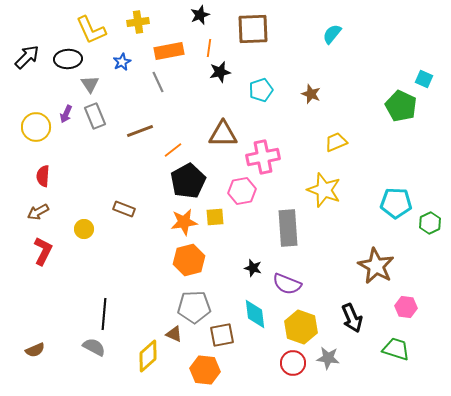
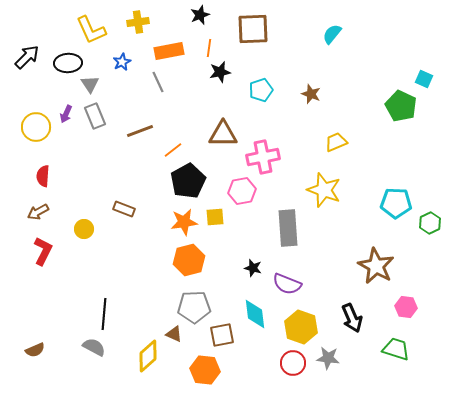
black ellipse at (68, 59): moved 4 px down
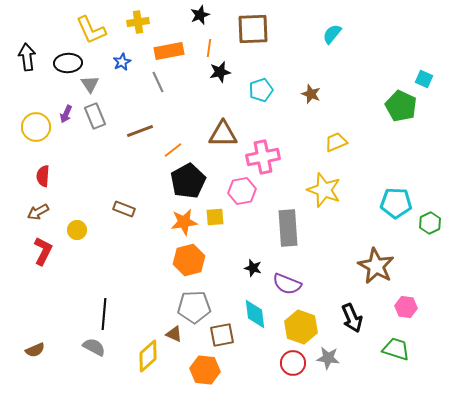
black arrow at (27, 57): rotated 52 degrees counterclockwise
yellow circle at (84, 229): moved 7 px left, 1 px down
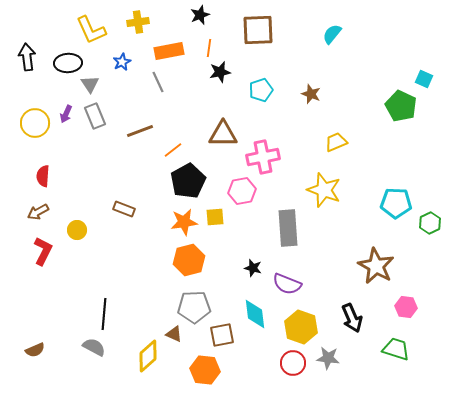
brown square at (253, 29): moved 5 px right, 1 px down
yellow circle at (36, 127): moved 1 px left, 4 px up
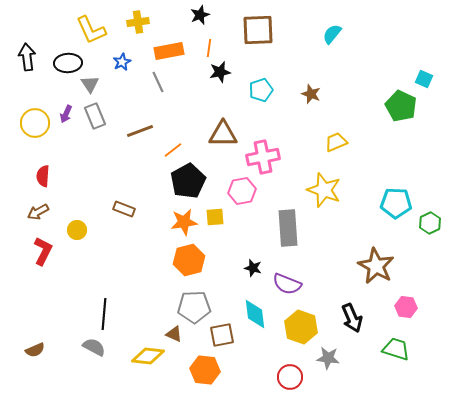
yellow diamond at (148, 356): rotated 48 degrees clockwise
red circle at (293, 363): moved 3 px left, 14 px down
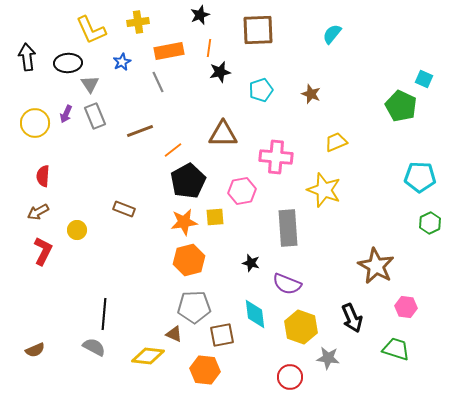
pink cross at (263, 157): moved 13 px right; rotated 16 degrees clockwise
cyan pentagon at (396, 203): moved 24 px right, 26 px up
black star at (253, 268): moved 2 px left, 5 px up
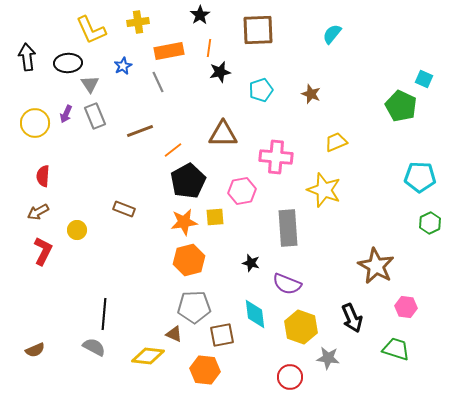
black star at (200, 15): rotated 12 degrees counterclockwise
blue star at (122, 62): moved 1 px right, 4 px down
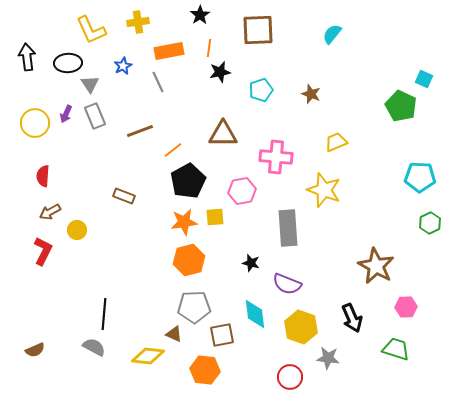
brown rectangle at (124, 209): moved 13 px up
brown arrow at (38, 212): moved 12 px right
pink hexagon at (406, 307): rotated 10 degrees counterclockwise
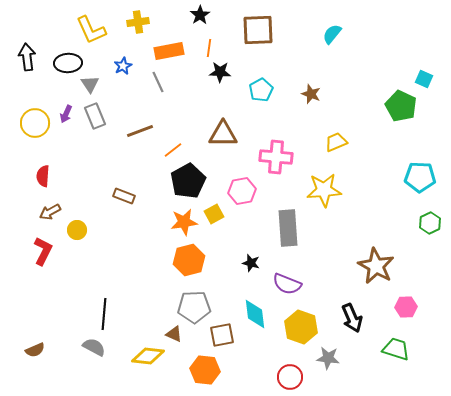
black star at (220, 72): rotated 15 degrees clockwise
cyan pentagon at (261, 90): rotated 10 degrees counterclockwise
yellow star at (324, 190): rotated 24 degrees counterclockwise
yellow square at (215, 217): moved 1 px left, 3 px up; rotated 24 degrees counterclockwise
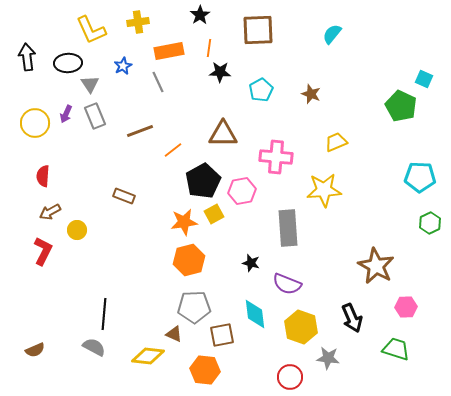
black pentagon at (188, 181): moved 15 px right
